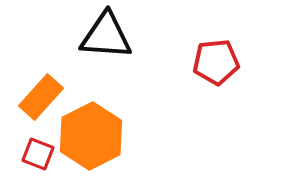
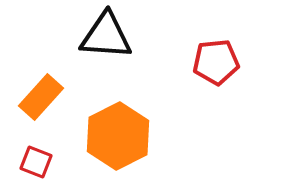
orange hexagon: moved 27 px right
red square: moved 2 px left, 8 px down
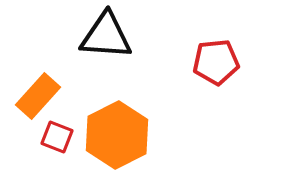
orange rectangle: moved 3 px left, 1 px up
orange hexagon: moved 1 px left, 1 px up
red square: moved 21 px right, 25 px up
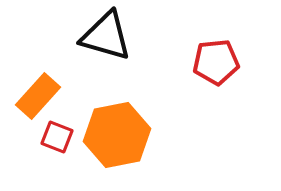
black triangle: rotated 12 degrees clockwise
orange hexagon: rotated 16 degrees clockwise
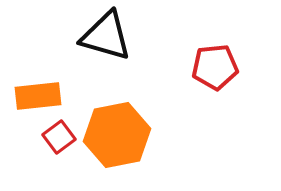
red pentagon: moved 1 px left, 5 px down
orange rectangle: rotated 42 degrees clockwise
red square: moved 2 px right; rotated 32 degrees clockwise
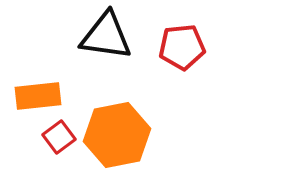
black triangle: rotated 8 degrees counterclockwise
red pentagon: moved 33 px left, 20 px up
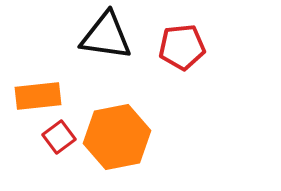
orange hexagon: moved 2 px down
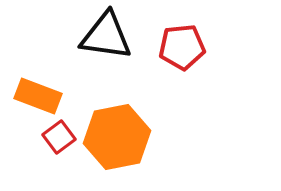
orange rectangle: rotated 27 degrees clockwise
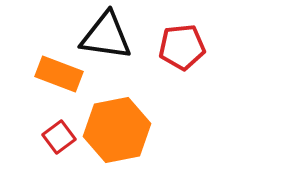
orange rectangle: moved 21 px right, 22 px up
orange hexagon: moved 7 px up
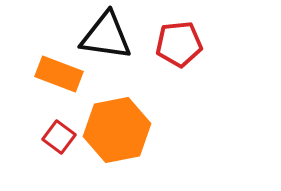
red pentagon: moved 3 px left, 3 px up
red square: rotated 16 degrees counterclockwise
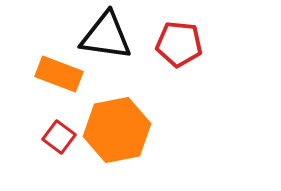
red pentagon: rotated 12 degrees clockwise
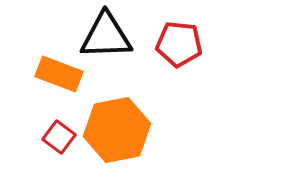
black triangle: rotated 10 degrees counterclockwise
